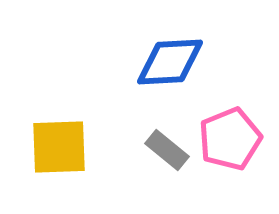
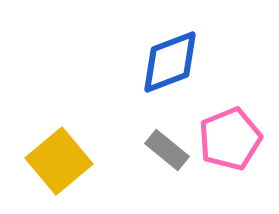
blue diamond: rotated 18 degrees counterclockwise
yellow square: moved 14 px down; rotated 38 degrees counterclockwise
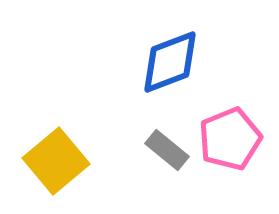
yellow square: moved 3 px left
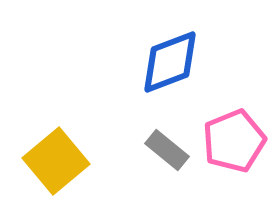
pink pentagon: moved 4 px right, 2 px down
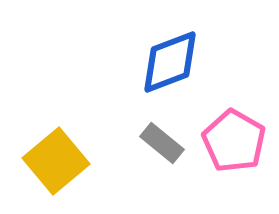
pink pentagon: rotated 20 degrees counterclockwise
gray rectangle: moved 5 px left, 7 px up
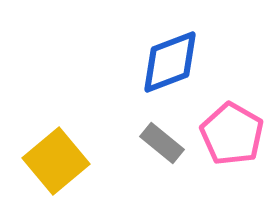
pink pentagon: moved 2 px left, 7 px up
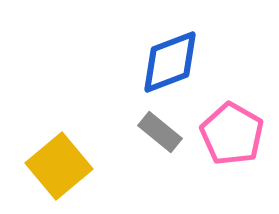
gray rectangle: moved 2 px left, 11 px up
yellow square: moved 3 px right, 5 px down
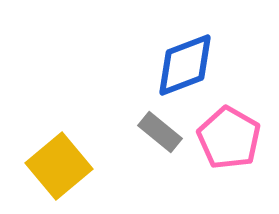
blue diamond: moved 15 px right, 3 px down
pink pentagon: moved 3 px left, 4 px down
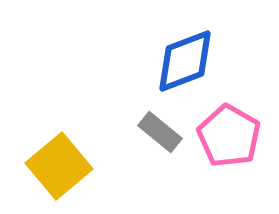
blue diamond: moved 4 px up
pink pentagon: moved 2 px up
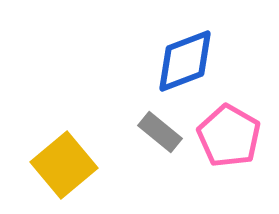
yellow square: moved 5 px right, 1 px up
